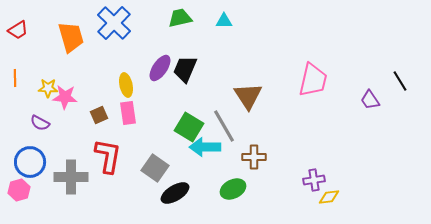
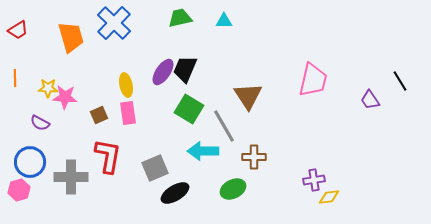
purple ellipse: moved 3 px right, 4 px down
green square: moved 18 px up
cyan arrow: moved 2 px left, 4 px down
gray square: rotated 32 degrees clockwise
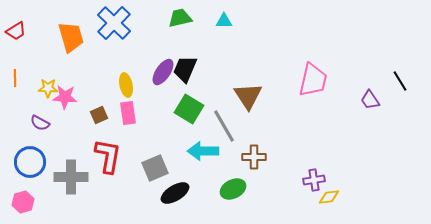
red trapezoid: moved 2 px left, 1 px down
pink hexagon: moved 4 px right, 12 px down
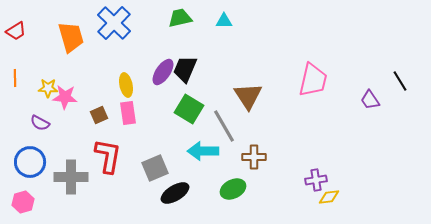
purple cross: moved 2 px right
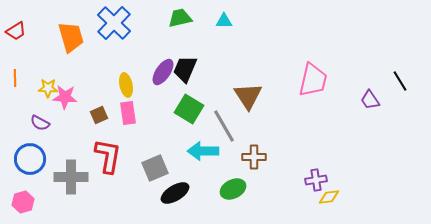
blue circle: moved 3 px up
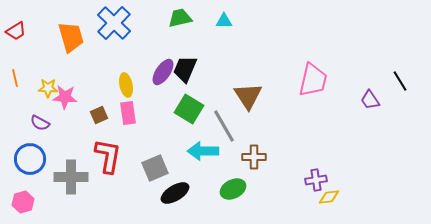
orange line: rotated 12 degrees counterclockwise
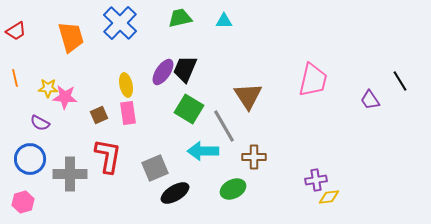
blue cross: moved 6 px right
gray cross: moved 1 px left, 3 px up
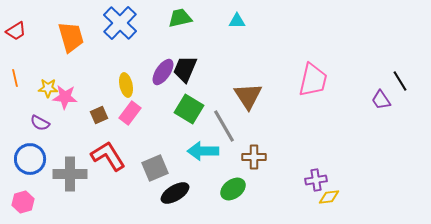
cyan triangle: moved 13 px right
purple trapezoid: moved 11 px right
pink rectangle: moved 2 px right; rotated 45 degrees clockwise
red L-shape: rotated 42 degrees counterclockwise
green ellipse: rotated 10 degrees counterclockwise
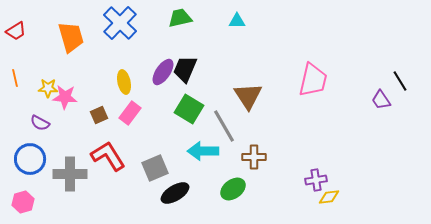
yellow ellipse: moved 2 px left, 3 px up
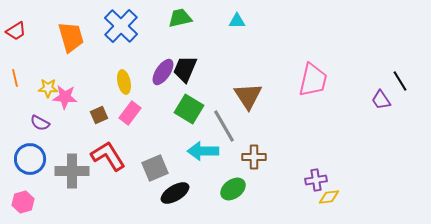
blue cross: moved 1 px right, 3 px down
gray cross: moved 2 px right, 3 px up
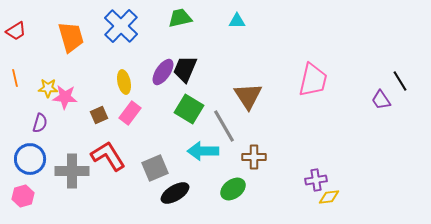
purple semicircle: rotated 102 degrees counterclockwise
pink hexagon: moved 6 px up
